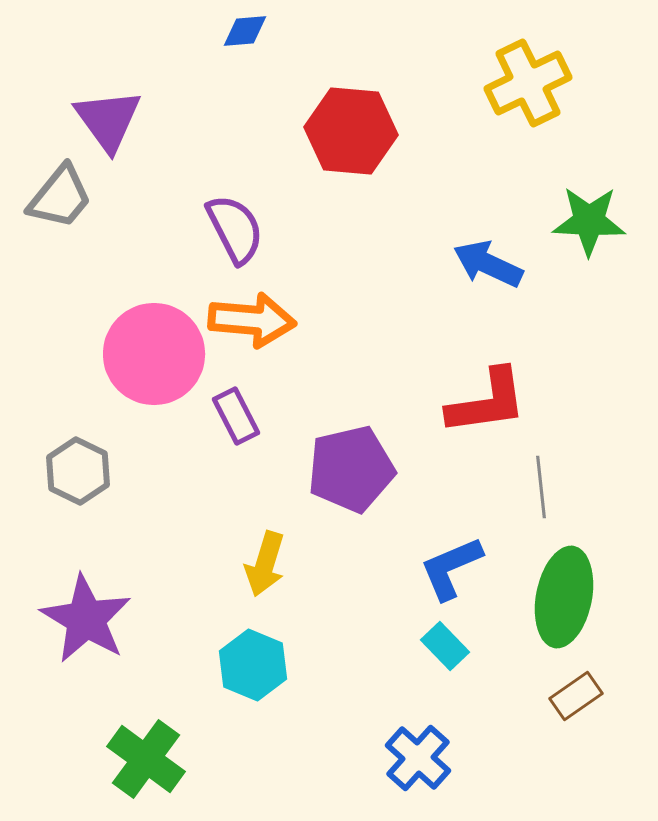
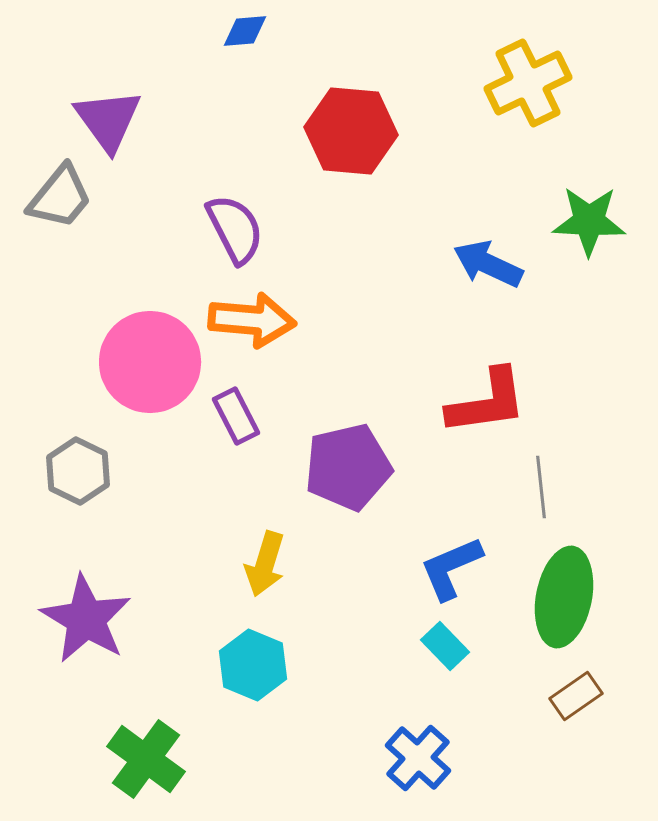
pink circle: moved 4 px left, 8 px down
purple pentagon: moved 3 px left, 2 px up
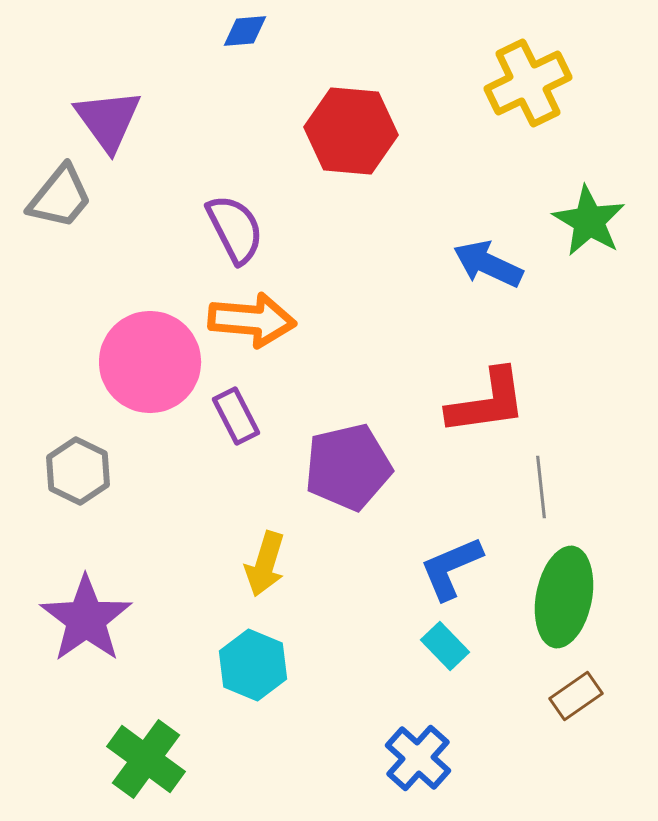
green star: rotated 28 degrees clockwise
purple star: rotated 6 degrees clockwise
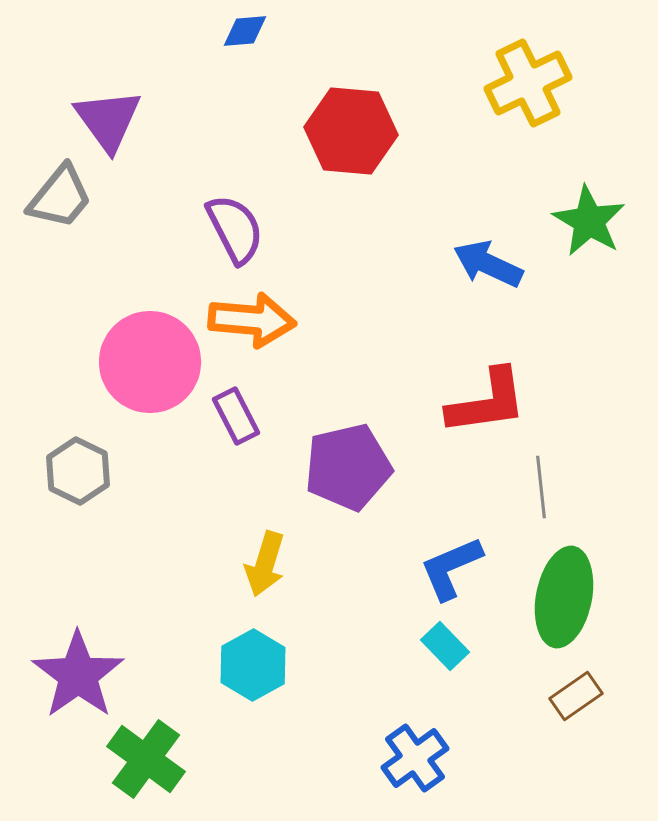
purple star: moved 8 px left, 56 px down
cyan hexagon: rotated 8 degrees clockwise
blue cross: moved 3 px left; rotated 12 degrees clockwise
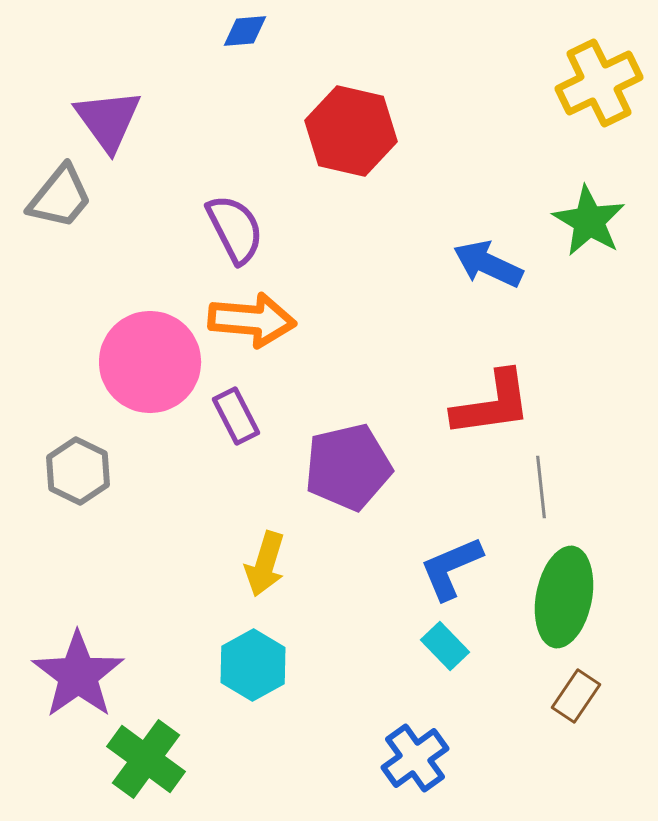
yellow cross: moved 71 px right
red hexagon: rotated 8 degrees clockwise
red L-shape: moved 5 px right, 2 px down
brown rectangle: rotated 21 degrees counterclockwise
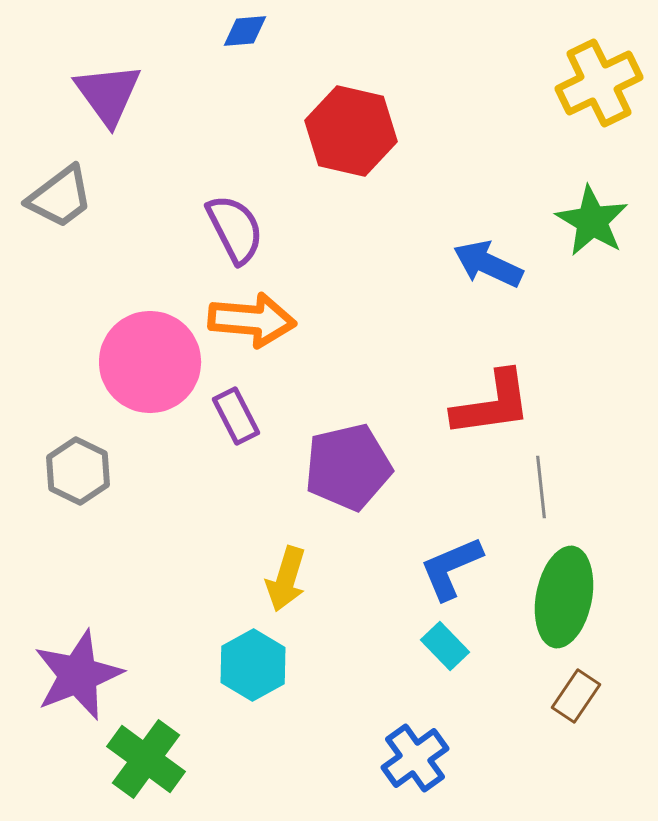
purple triangle: moved 26 px up
gray trapezoid: rotated 14 degrees clockwise
green star: moved 3 px right
yellow arrow: moved 21 px right, 15 px down
purple star: rotated 14 degrees clockwise
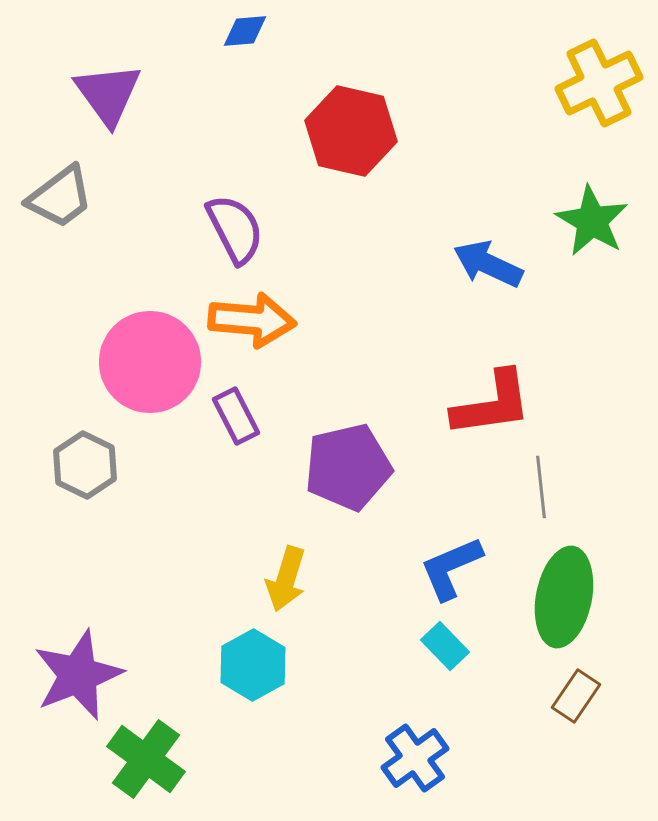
gray hexagon: moved 7 px right, 6 px up
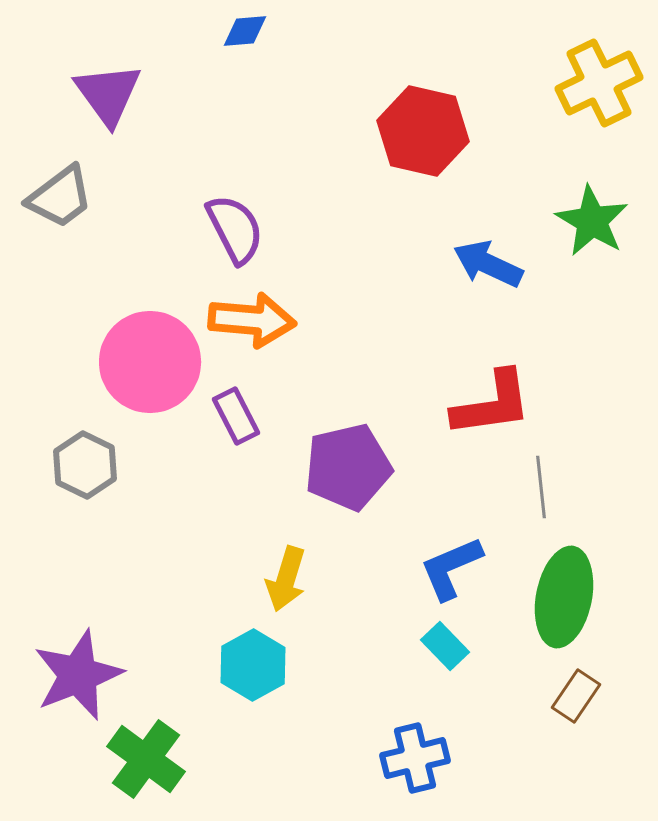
red hexagon: moved 72 px right
blue cross: rotated 22 degrees clockwise
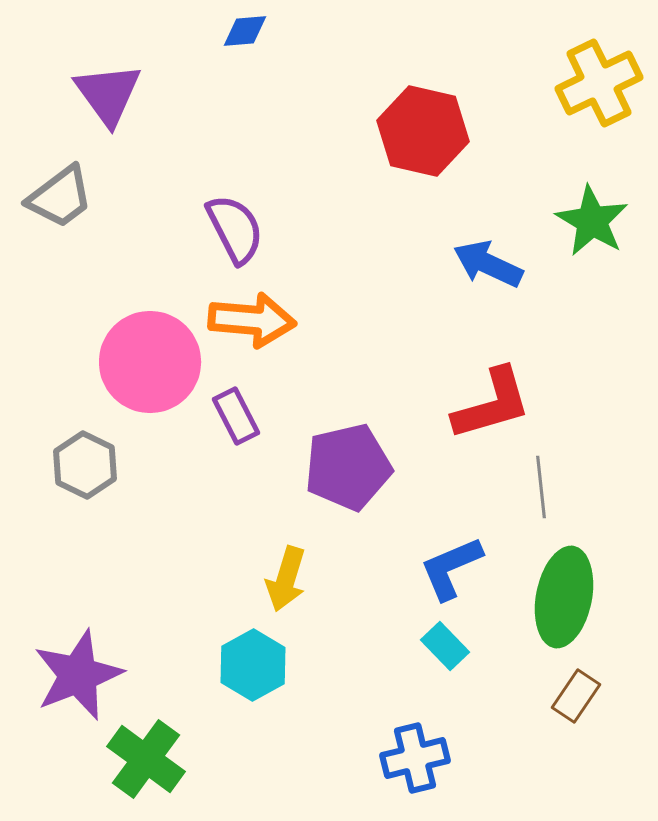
red L-shape: rotated 8 degrees counterclockwise
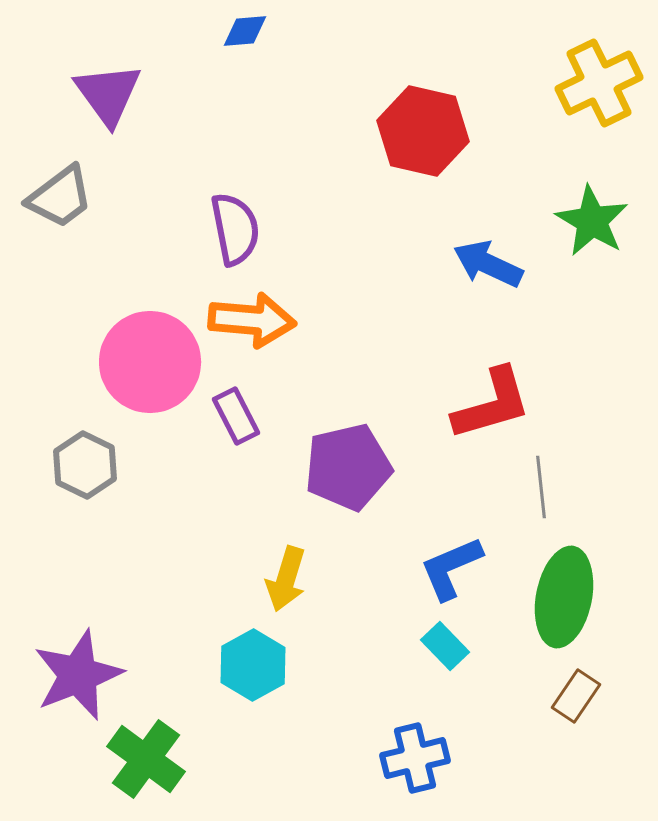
purple semicircle: rotated 16 degrees clockwise
